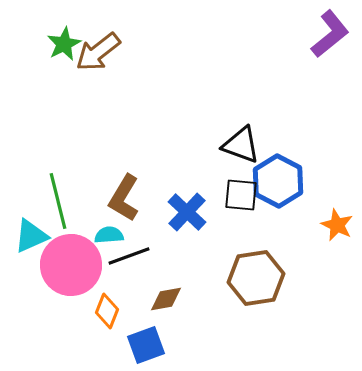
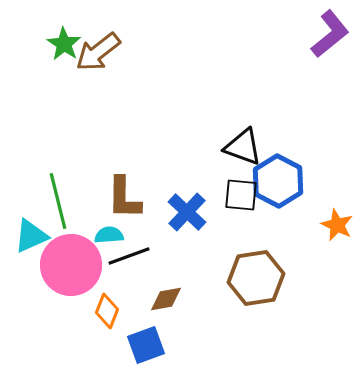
green star: rotated 12 degrees counterclockwise
black triangle: moved 2 px right, 2 px down
brown L-shape: rotated 30 degrees counterclockwise
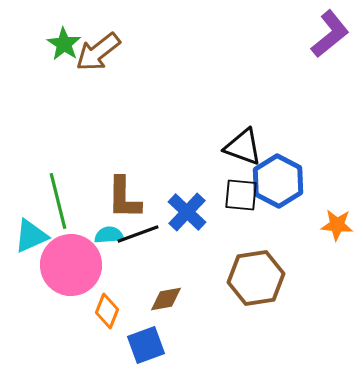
orange star: rotated 20 degrees counterclockwise
black line: moved 9 px right, 22 px up
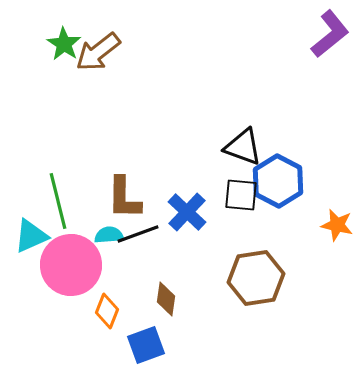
orange star: rotated 8 degrees clockwise
brown diamond: rotated 72 degrees counterclockwise
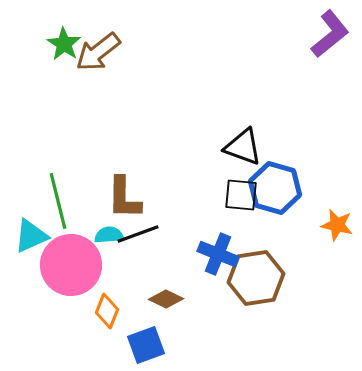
blue hexagon: moved 3 px left, 7 px down; rotated 12 degrees counterclockwise
blue cross: moved 31 px right, 42 px down; rotated 21 degrees counterclockwise
brown diamond: rotated 72 degrees counterclockwise
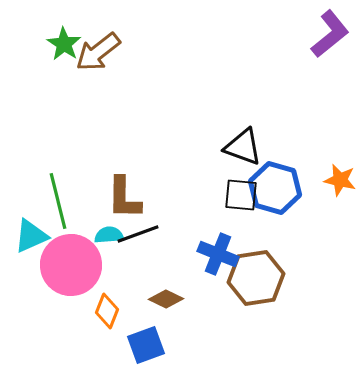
orange star: moved 3 px right, 45 px up
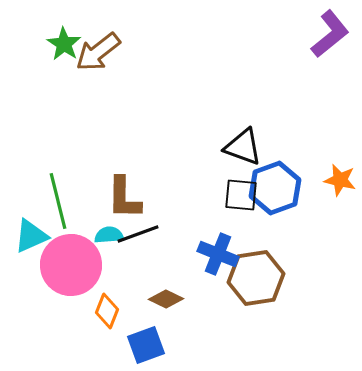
blue hexagon: rotated 24 degrees clockwise
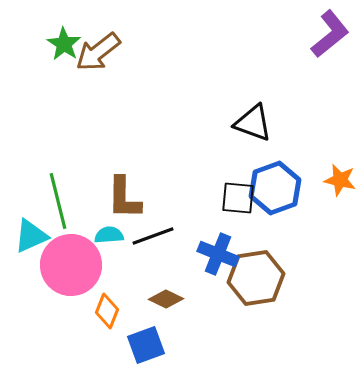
black triangle: moved 10 px right, 24 px up
black square: moved 3 px left, 3 px down
black line: moved 15 px right, 2 px down
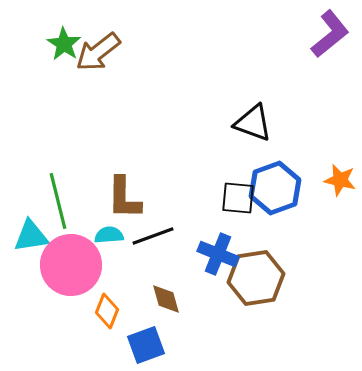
cyan triangle: rotated 15 degrees clockwise
brown diamond: rotated 48 degrees clockwise
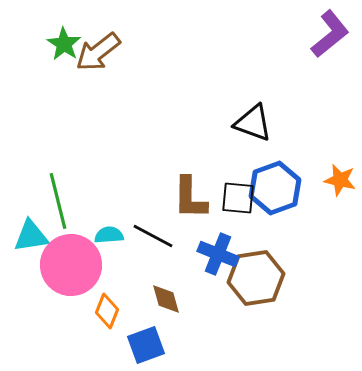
brown L-shape: moved 66 px right
black line: rotated 48 degrees clockwise
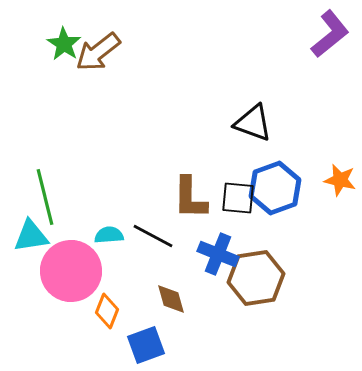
green line: moved 13 px left, 4 px up
pink circle: moved 6 px down
brown diamond: moved 5 px right
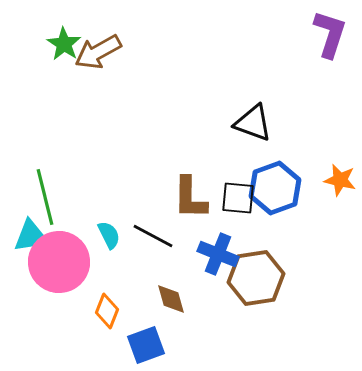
purple L-shape: rotated 33 degrees counterclockwise
brown arrow: rotated 9 degrees clockwise
cyan semicircle: rotated 68 degrees clockwise
pink circle: moved 12 px left, 9 px up
